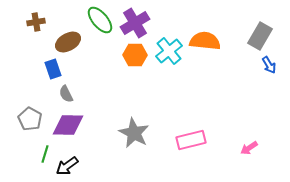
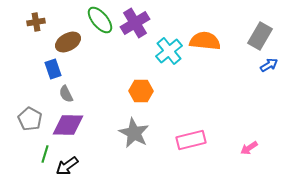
orange hexagon: moved 6 px right, 36 px down
blue arrow: rotated 90 degrees counterclockwise
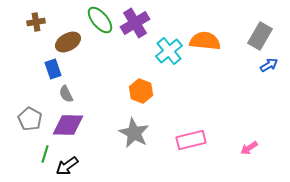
orange hexagon: rotated 20 degrees clockwise
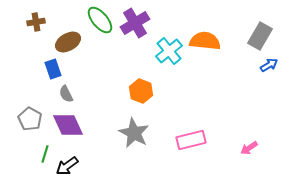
purple diamond: rotated 64 degrees clockwise
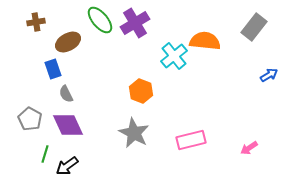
gray rectangle: moved 6 px left, 9 px up; rotated 8 degrees clockwise
cyan cross: moved 5 px right, 5 px down
blue arrow: moved 10 px down
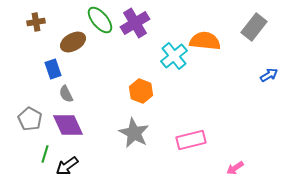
brown ellipse: moved 5 px right
pink arrow: moved 14 px left, 20 px down
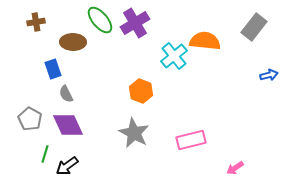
brown ellipse: rotated 30 degrees clockwise
blue arrow: rotated 18 degrees clockwise
